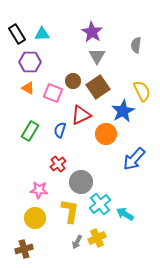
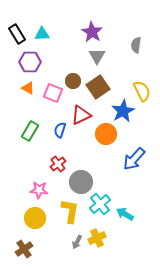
brown cross: rotated 18 degrees counterclockwise
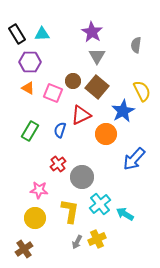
brown square: moved 1 px left; rotated 15 degrees counterclockwise
gray circle: moved 1 px right, 5 px up
yellow cross: moved 1 px down
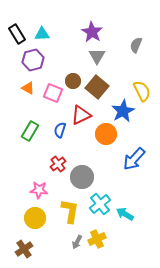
gray semicircle: rotated 14 degrees clockwise
purple hexagon: moved 3 px right, 2 px up; rotated 15 degrees counterclockwise
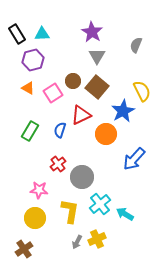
pink square: rotated 36 degrees clockwise
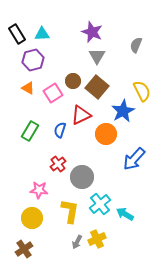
purple star: rotated 10 degrees counterclockwise
yellow circle: moved 3 px left
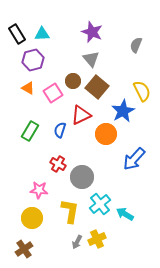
gray triangle: moved 6 px left, 3 px down; rotated 12 degrees counterclockwise
red cross: rotated 21 degrees counterclockwise
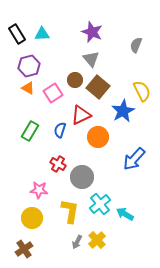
purple hexagon: moved 4 px left, 6 px down
brown circle: moved 2 px right, 1 px up
brown square: moved 1 px right
orange circle: moved 8 px left, 3 px down
yellow cross: moved 1 px down; rotated 18 degrees counterclockwise
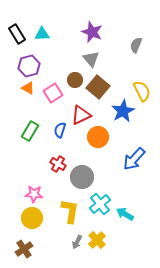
pink star: moved 5 px left, 4 px down
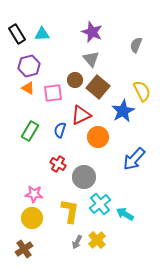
pink square: rotated 24 degrees clockwise
gray circle: moved 2 px right
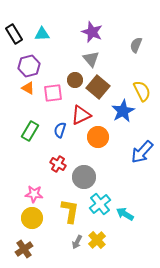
black rectangle: moved 3 px left
blue arrow: moved 8 px right, 7 px up
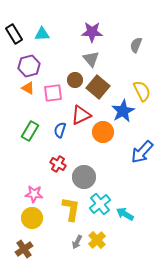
purple star: rotated 20 degrees counterclockwise
orange circle: moved 5 px right, 5 px up
yellow L-shape: moved 1 px right, 2 px up
